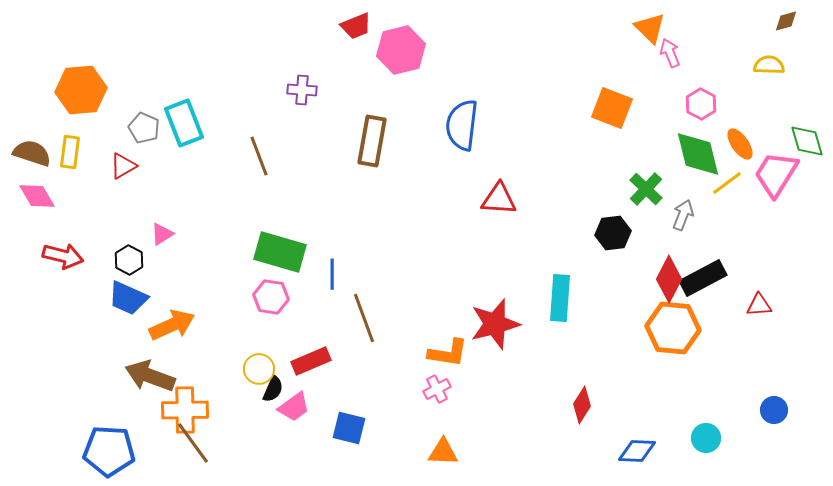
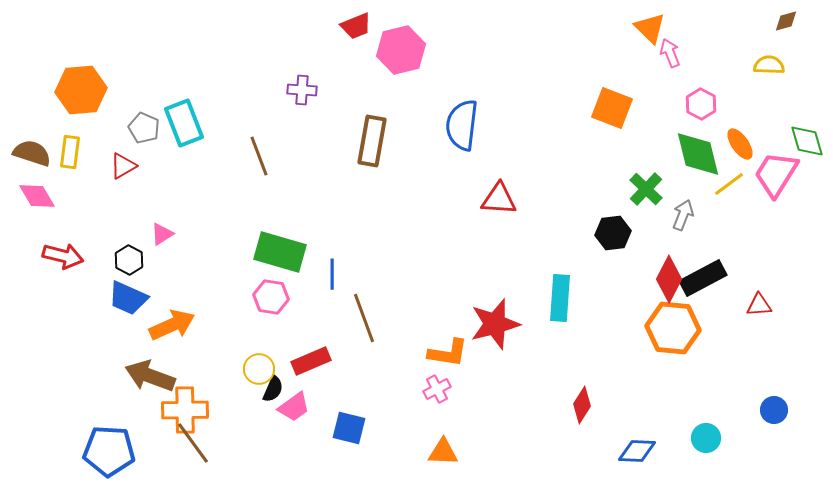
yellow line at (727, 183): moved 2 px right, 1 px down
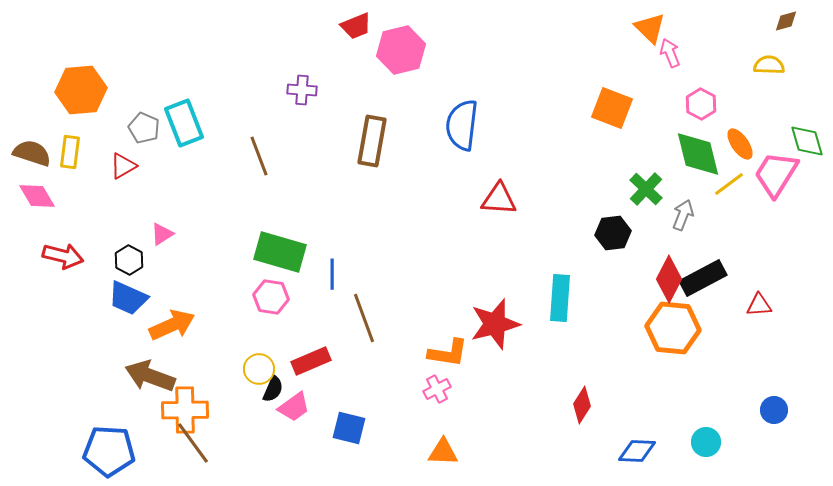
cyan circle at (706, 438): moved 4 px down
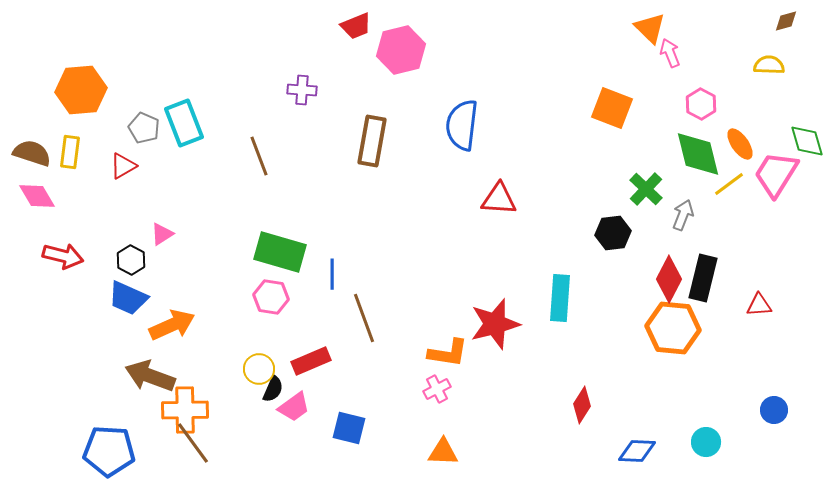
black hexagon at (129, 260): moved 2 px right
black rectangle at (703, 278): rotated 48 degrees counterclockwise
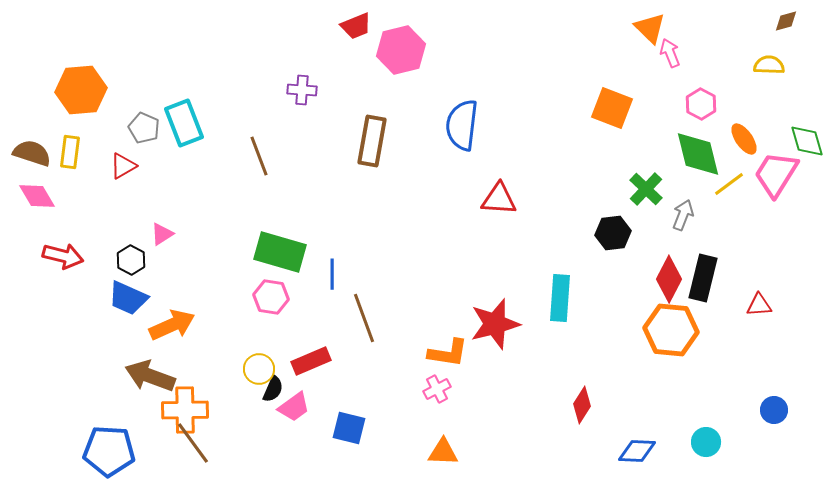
orange ellipse at (740, 144): moved 4 px right, 5 px up
orange hexagon at (673, 328): moved 2 px left, 2 px down
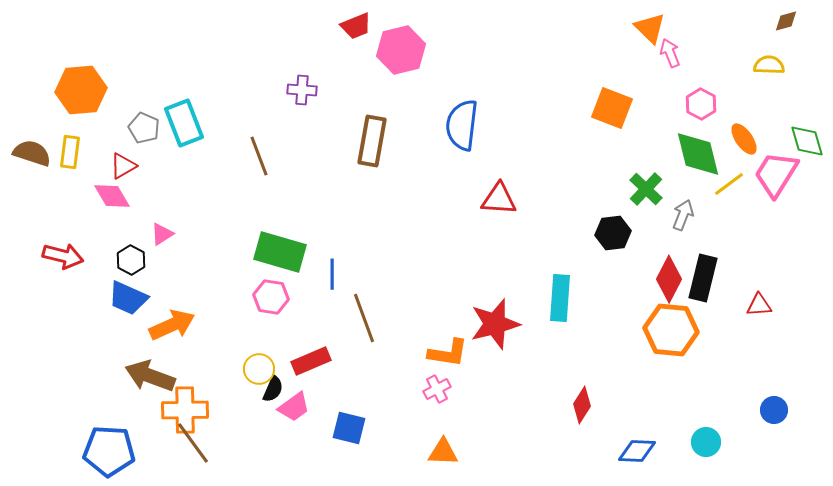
pink diamond at (37, 196): moved 75 px right
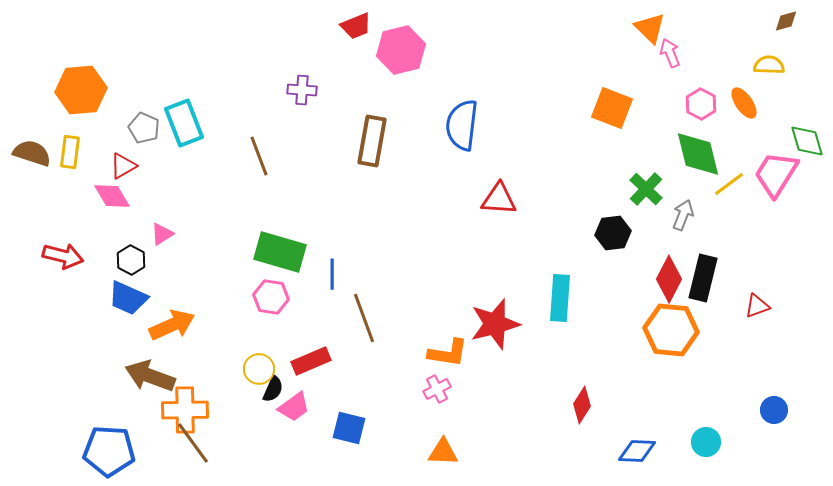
orange ellipse at (744, 139): moved 36 px up
red triangle at (759, 305): moved 2 px left, 1 px down; rotated 16 degrees counterclockwise
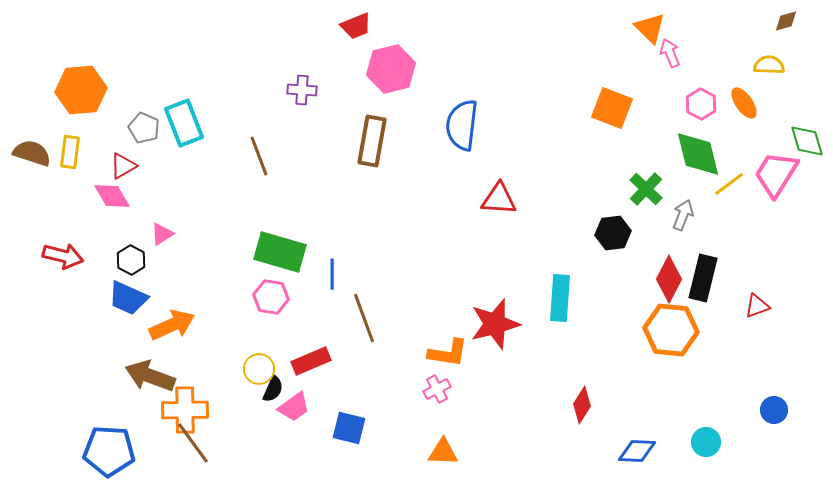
pink hexagon at (401, 50): moved 10 px left, 19 px down
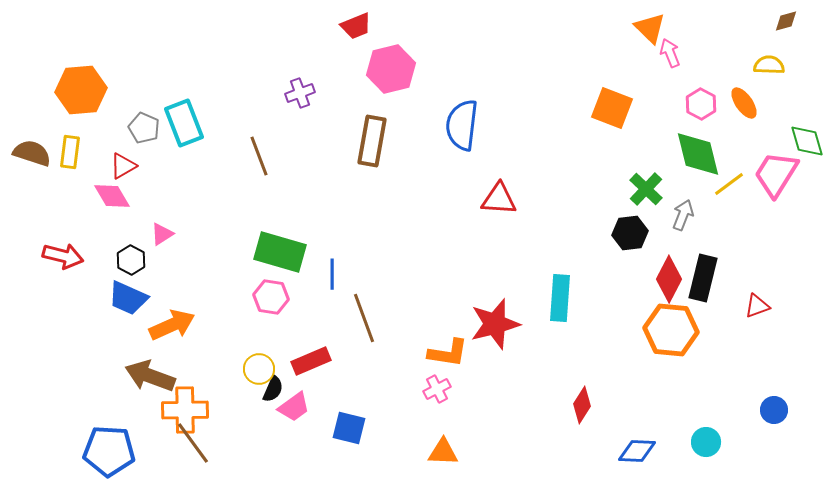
purple cross at (302, 90): moved 2 px left, 3 px down; rotated 24 degrees counterclockwise
black hexagon at (613, 233): moved 17 px right
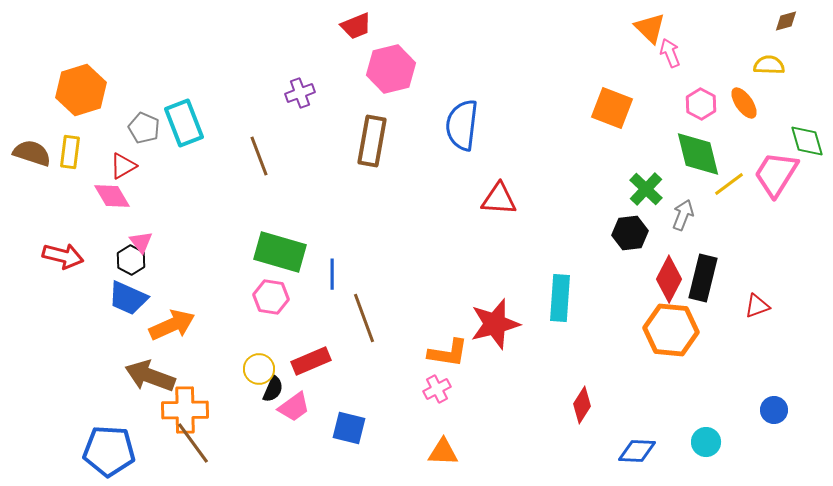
orange hexagon at (81, 90): rotated 12 degrees counterclockwise
pink triangle at (162, 234): moved 21 px left, 8 px down; rotated 35 degrees counterclockwise
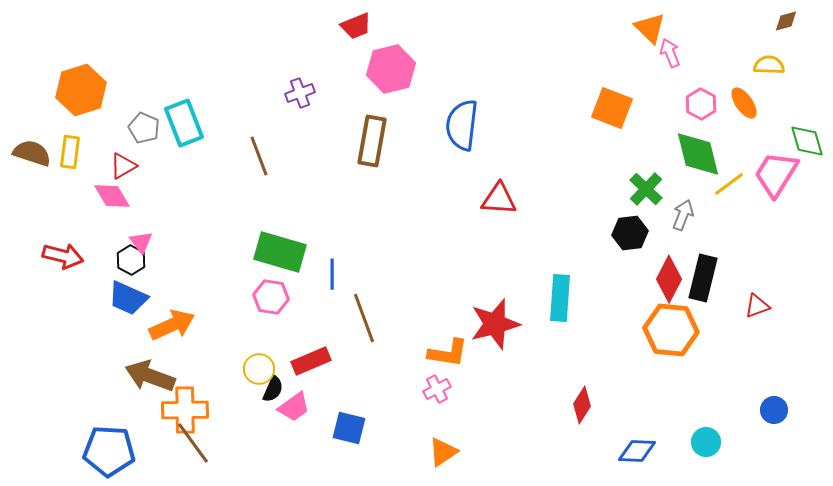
orange triangle at (443, 452): rotated 36 degrees counterclockwise
